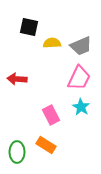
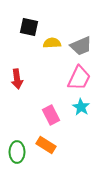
red arrow: rotated 102 degrees counterclockwise
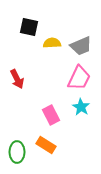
red arrow: rotated 18 degrees counterclockwise
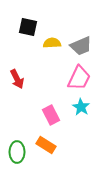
black square: moved 1 px left
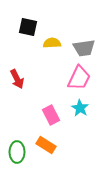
gray trapezoid: moved 3 px right, 2 px down; rotated 15 degrees clockwise
cyan star: moved 1 px left, 1 px down
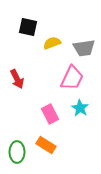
yellow semicircle: rotated 18 degrees counterclockwise
pink trapezoid: moved 7 px left
pink rectangle: moved 1 px left, 1 px up
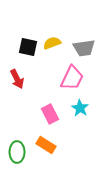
black square: moved 20 px down
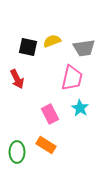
yellow semicircle: moved 2 px up
pink trapezoid: rotated 12 degrees counterclockwise
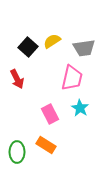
yellow semicircle: rotated 12 degrees counterclockwise
black square: rotated 30 degrees clockwise
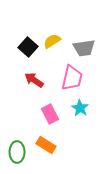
red arrow: moved 17 px right, 1 px down; rotated 150 degrees clockwise
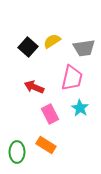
red arrow: moved 7 px down; rotated 12 degrees counterclockwise
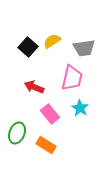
pink rectangle: rotated 12 degrees counterclockwise
green ellipse: moved 19 px up; rotated 20 degrees clockwise
